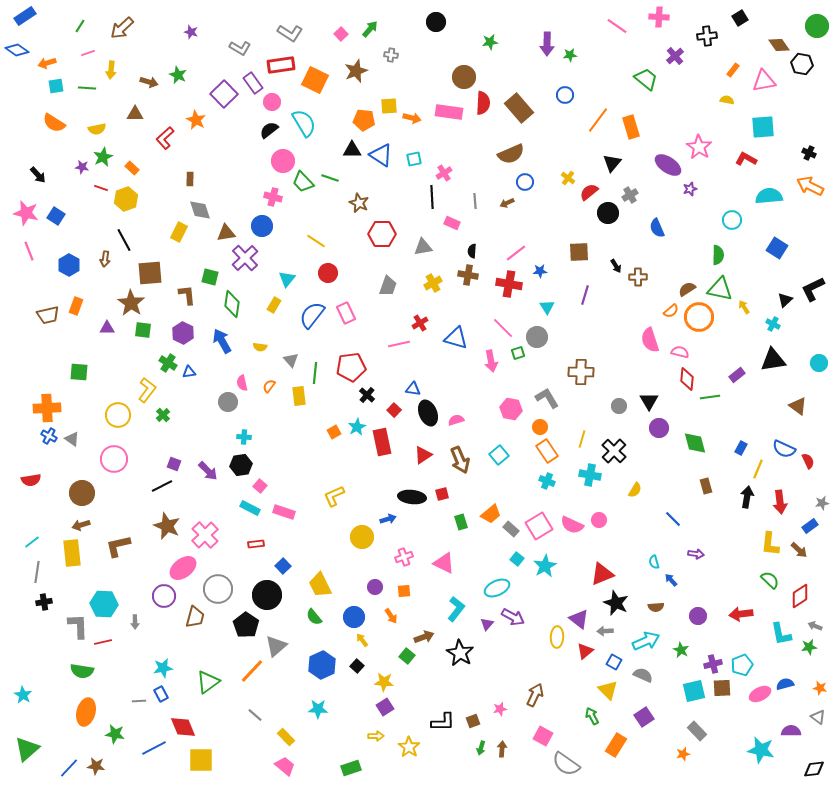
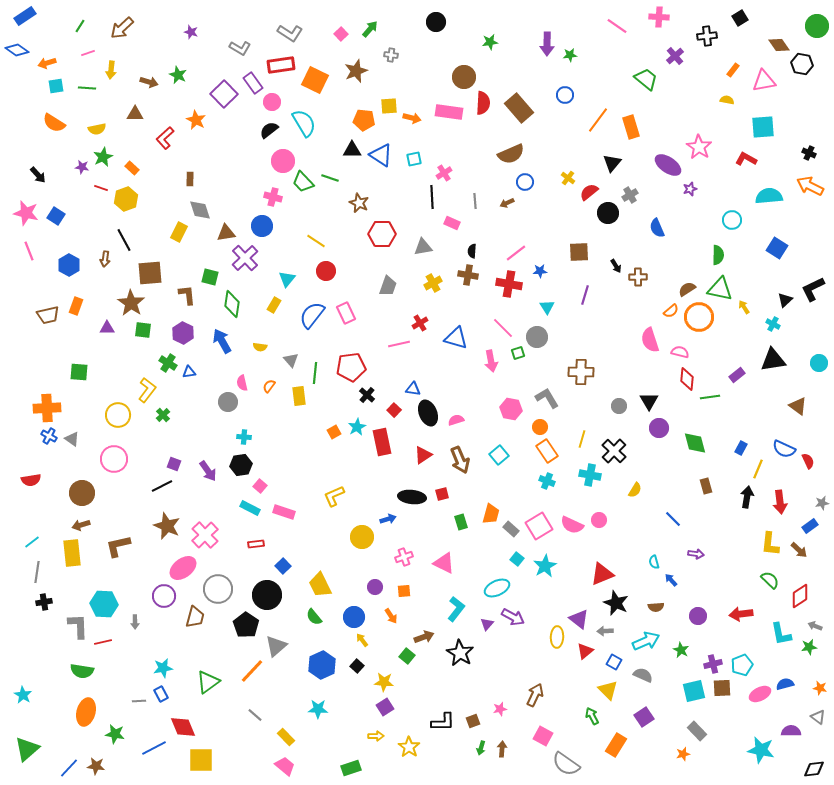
red circle at (328, 273): moved 2 px left, 2 px up
purple arrow at (208, 471): rotated 10 degrees clockwise
orange trapezoid at (491, 514): rotated 35 degrees counterclockwise
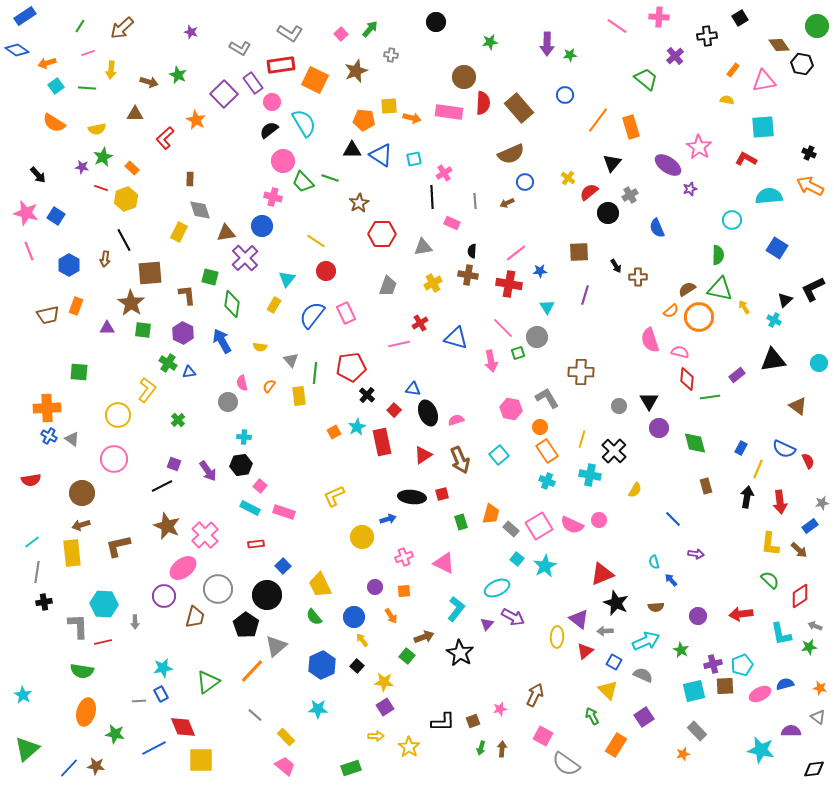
cyan square at (56, 86): rotated 28 degrees counterclockwise
brown star at (359, 203): rotated 18 degrees clockwise
cyan cross at (773, 324): moved 1 px right, 4 px up
green cross at (163, 415): moved 15 px right, 5 px down
brown square at (722, 688): moved 3 px right, 2 px up
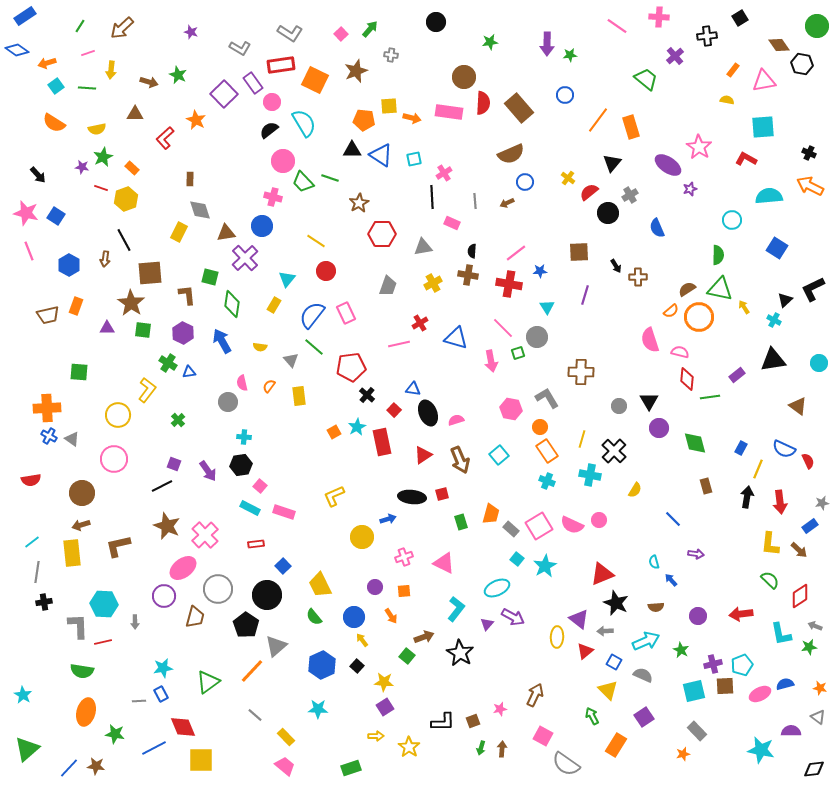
green line at (315, 373): moved 1 px left, 26 px up; rotated 55 degrees counterclockwise
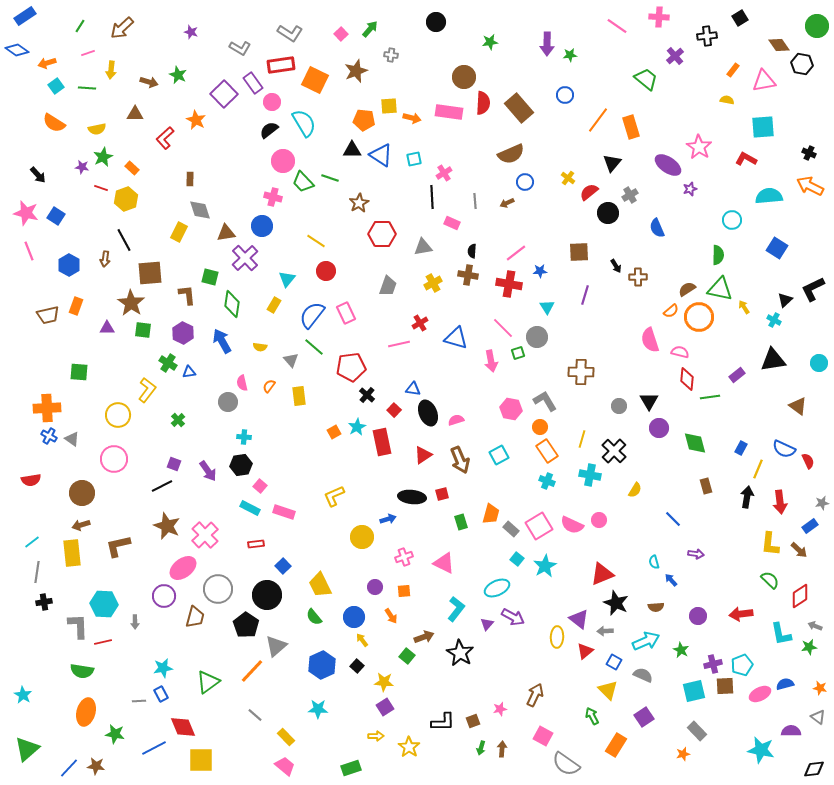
gray L-shape at (547, 398): moved 2 px left, 3 px down
cyan square at (499, 455): rotated 12 degrees clockwise
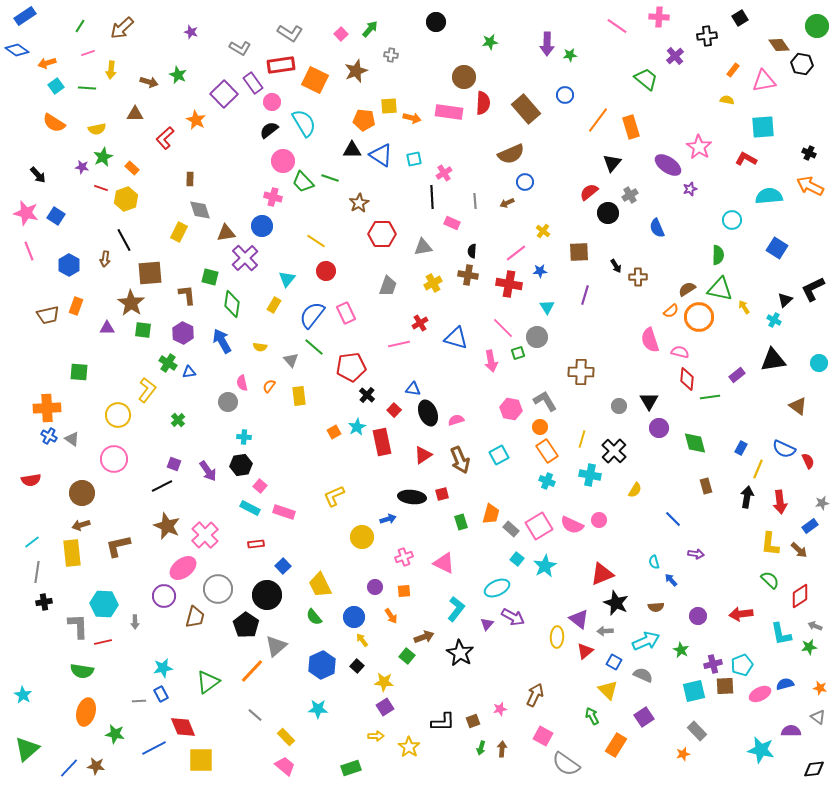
brown rectangle at (519, 108): moved 7 px right, 1 px down
yellow cross at (568, 178): moved 25 px left, 53 px down
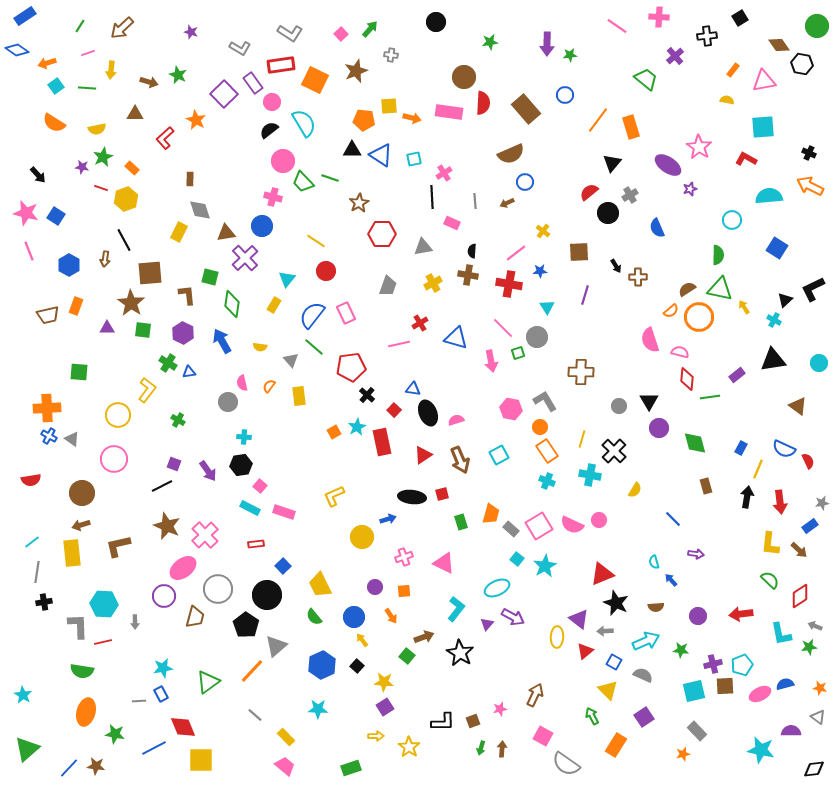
green cross at (178, 420): rotated 16 degrees counterclockwise
green star at (681, 650): rotated 21 degrees counterclockwise
